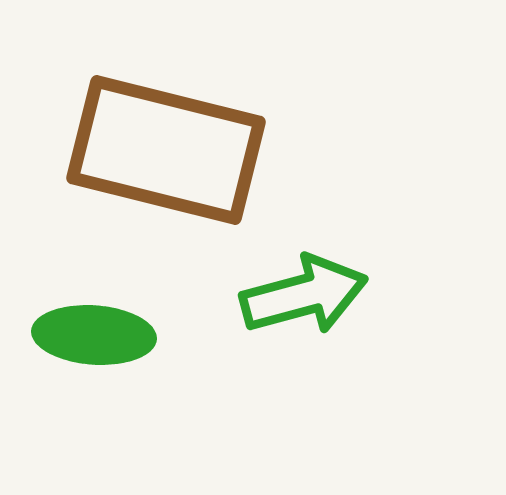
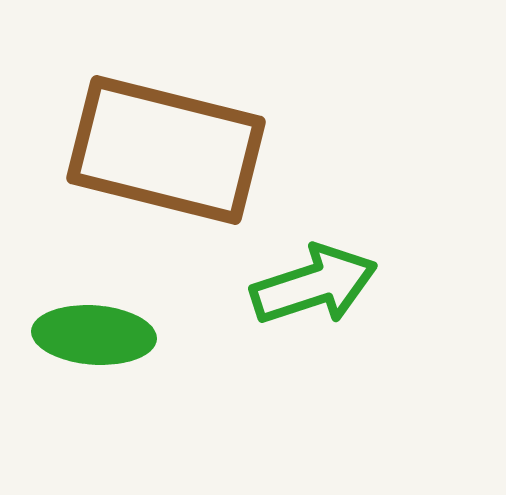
green arrow: moved 10 px right, 10 px up; rotated 3 degrees counterclockwise
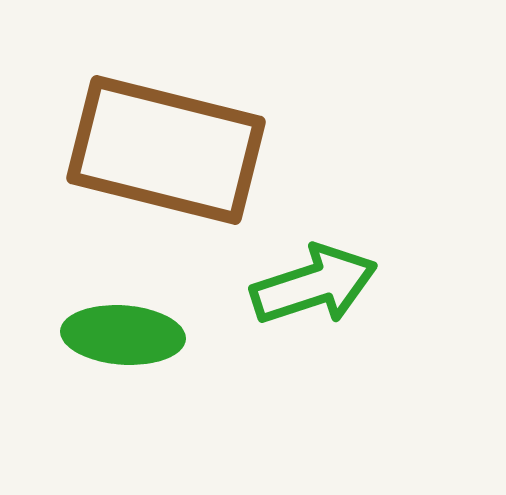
green ellipse: moved 29 px right
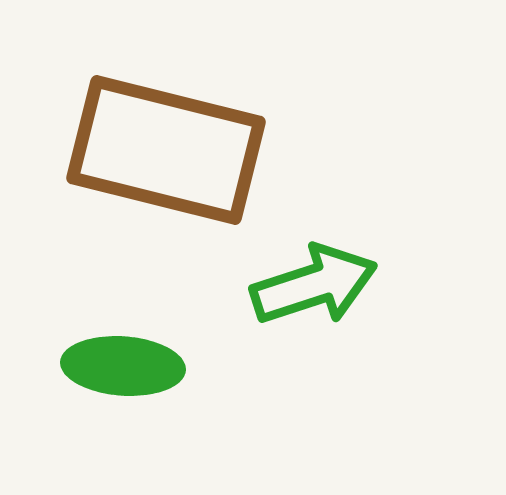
green ellipse: moved 31 px down
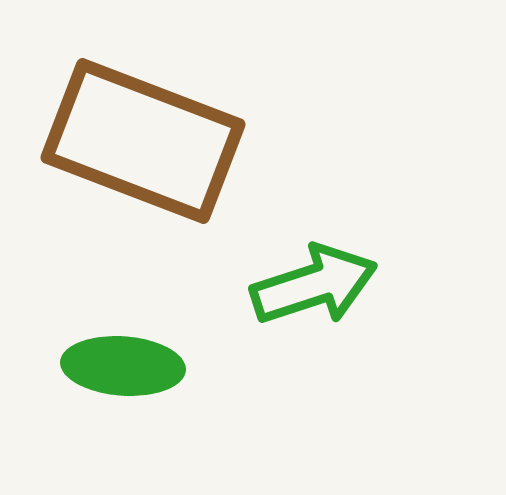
brown rectangle: moved 23 px left, 9 px up; rotated 7 degrees clockwise
